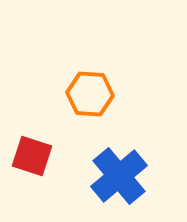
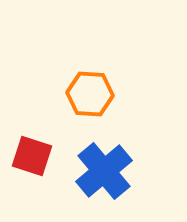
blue cross: moved 15 px left, 5 px up
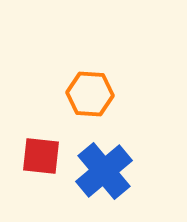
red square: moved 9 px right; rotated 12 degrees counterclockwise
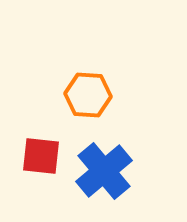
orange hexagon: moved 2 px left, 1 px down
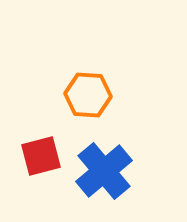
red square: rotated 21 degrees counterclockwise
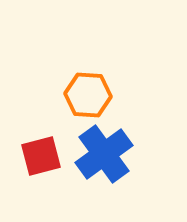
blue cross: moved 17 px up; rotated 4 degrees clockwise
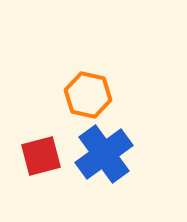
orange hexagon: rotated 9 degrees clockwise
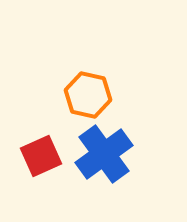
red square: rotated 9 degrees counterclockwise
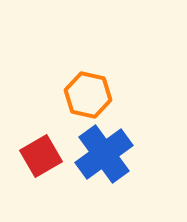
red square: rotated 6 degrees counterclockwise
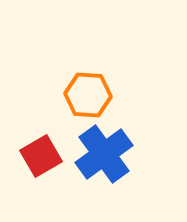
orange hexagon: rotated 9 degrees counterclockwise
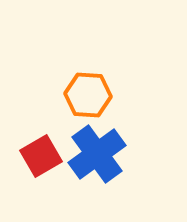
blue cross: moved 7 px left
